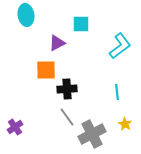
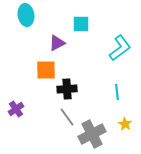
cyan L-shape: moved 2 px down
purple cross: moved 1 px right, 18 px up
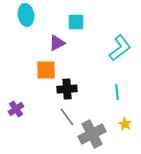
cyan square: moved 5 px left, 2 px up
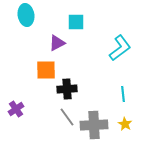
cyan line: moved 6 px right, 2 px down
gray cross: moved 2 px right, 9 px up; rotated 24 degrees clockwise
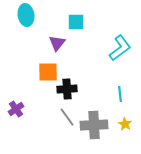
purple triangle: rotated 24 degrees counterclockwise
orange square: moved 2 px right, 2 px down
cyan line: moved 3 px left
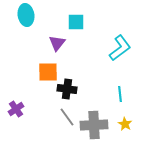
black cross: rotated 12 degrees clockwise
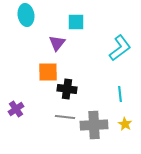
gray line: moved 2 px left; rotated 48 degrees counterclockwise
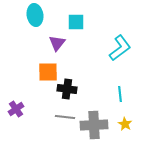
cyan ellipse: moved 9 px right
